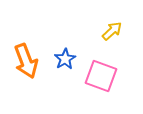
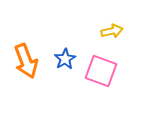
yellow arrow: rotated 30 degrees clockwise
pink square: moved 5 px up
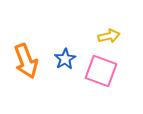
yellow arrow: moved 3 px left, 5 px down
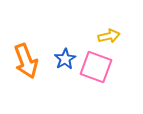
pink square: moved 5 px left, 4 px up
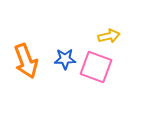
blue star: rotated 30 degrees clockwise
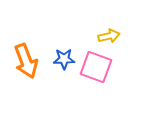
blue star: moved 1 px left
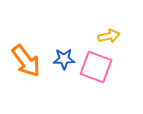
orange arrow: rotated 16 degrees counterclockwise
